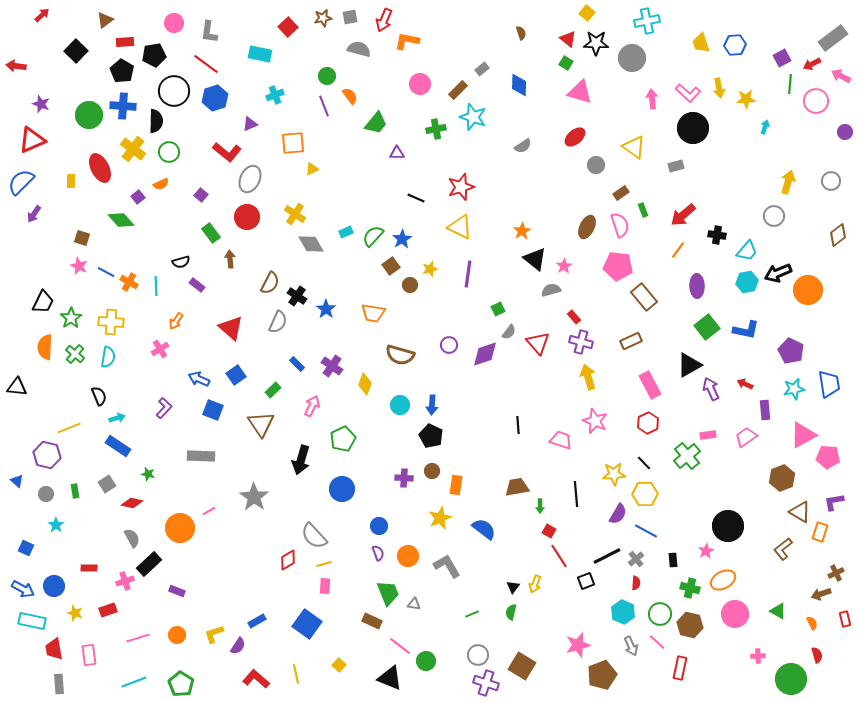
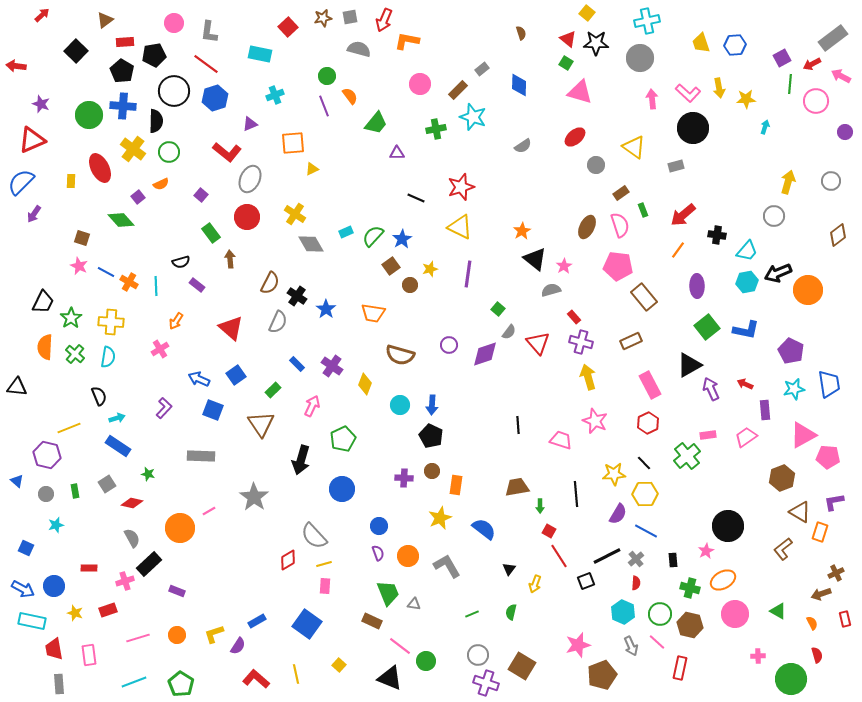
gray circle at (632, 58): moved 8 px right
green square at (498, 309): rotated 24 degrees counterclockwise
cyan star at (56, 525): rotated 21 degrees clockwise
black triangle at (513, 587): moved 4 px left, 18 px up
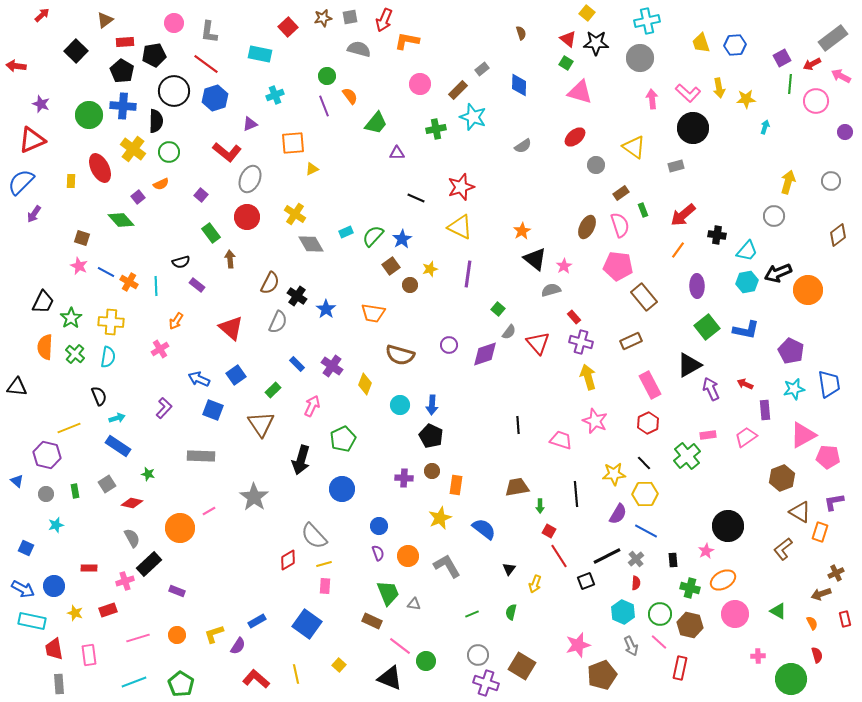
pink line at (657, 642): moved 2 px right
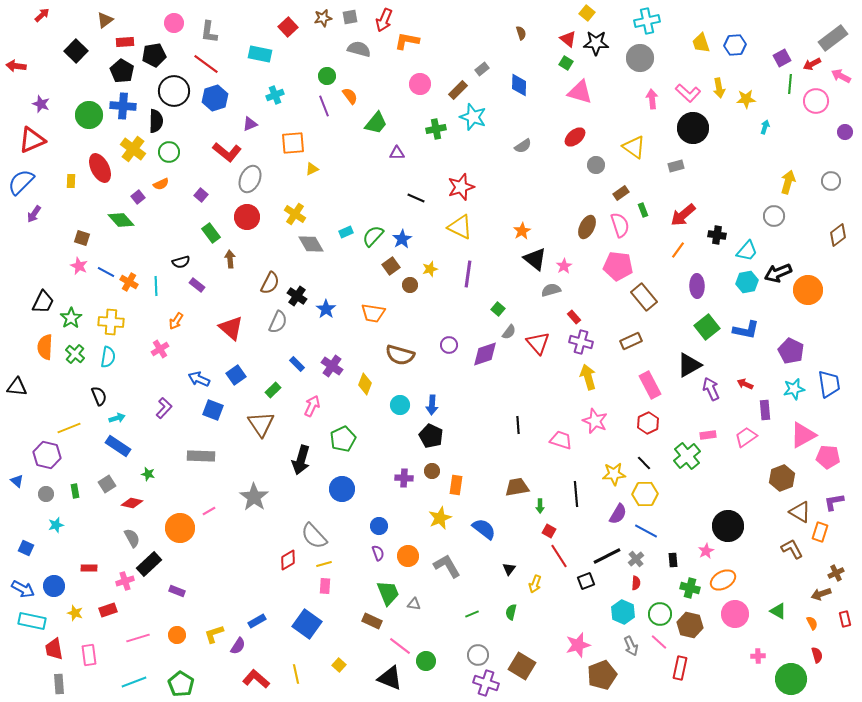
brown L-shape at (783, 549): moved 9 px right; rotated 100 degrees clockwise
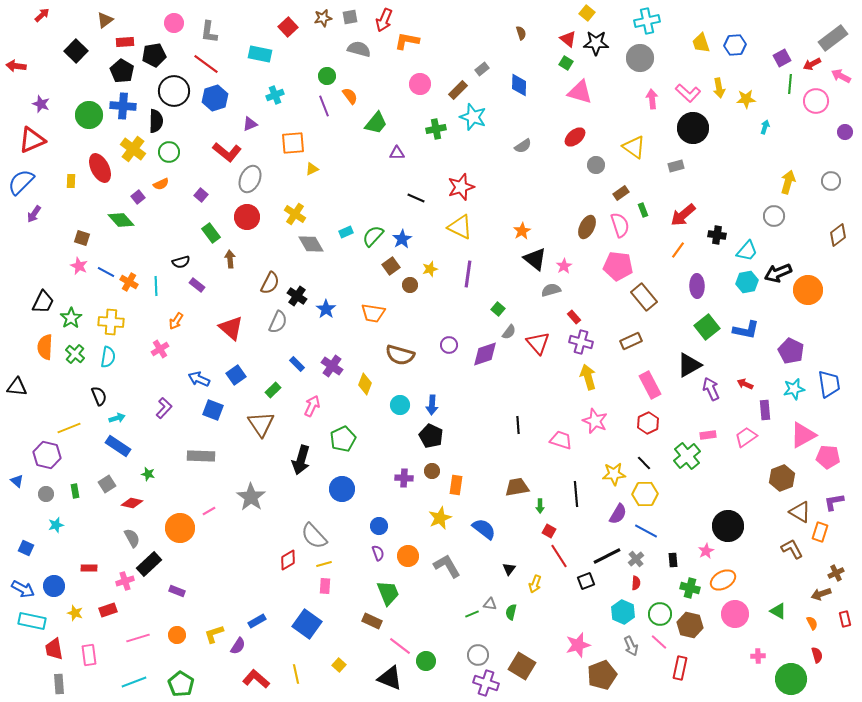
gray star at (254, 497): moved 3 px left
gray triangle at (414, 604): moved 76 px right
